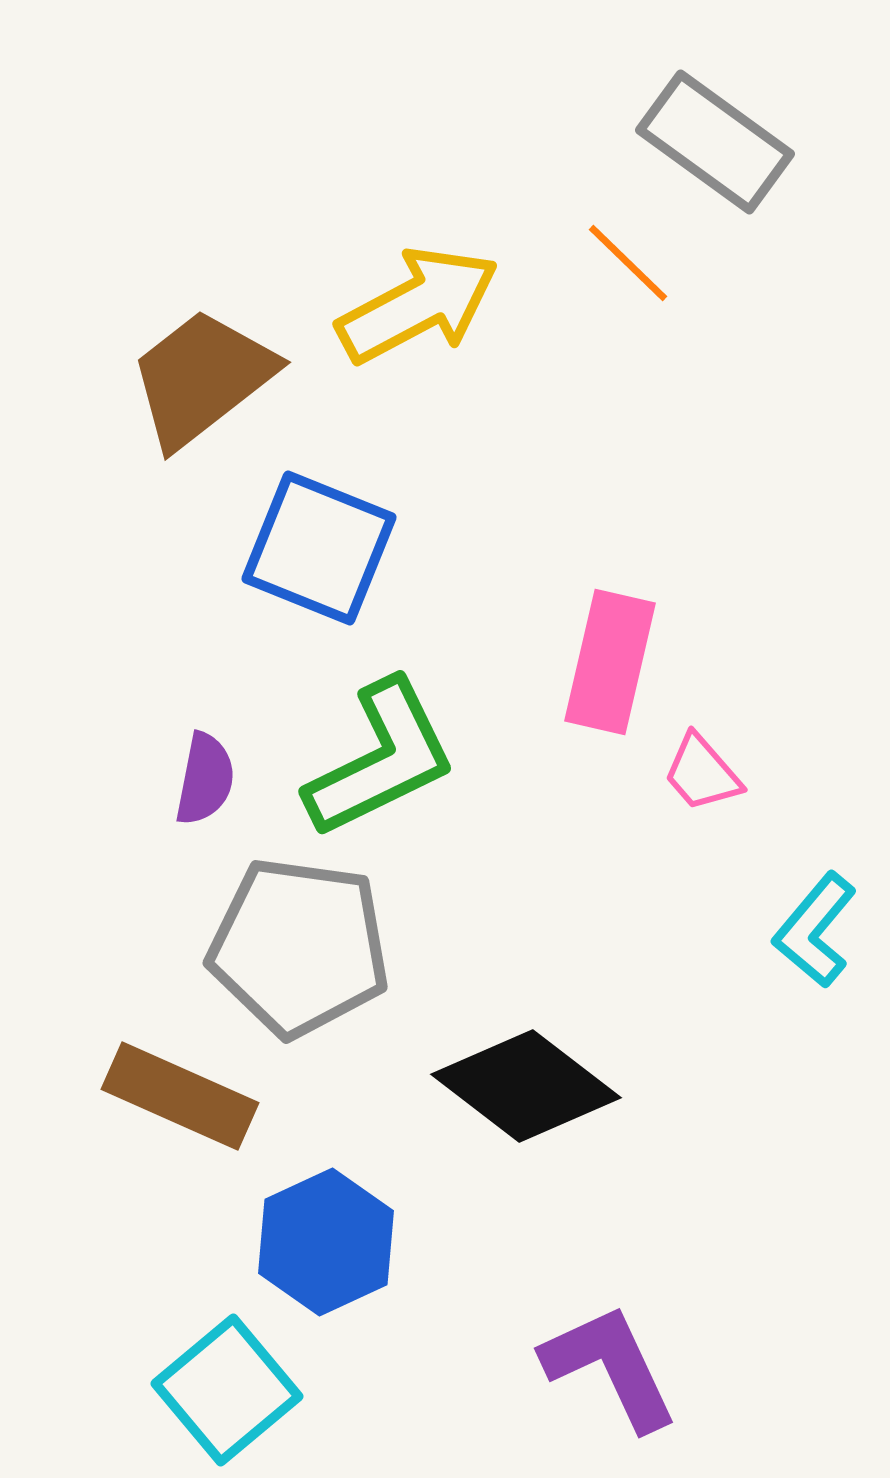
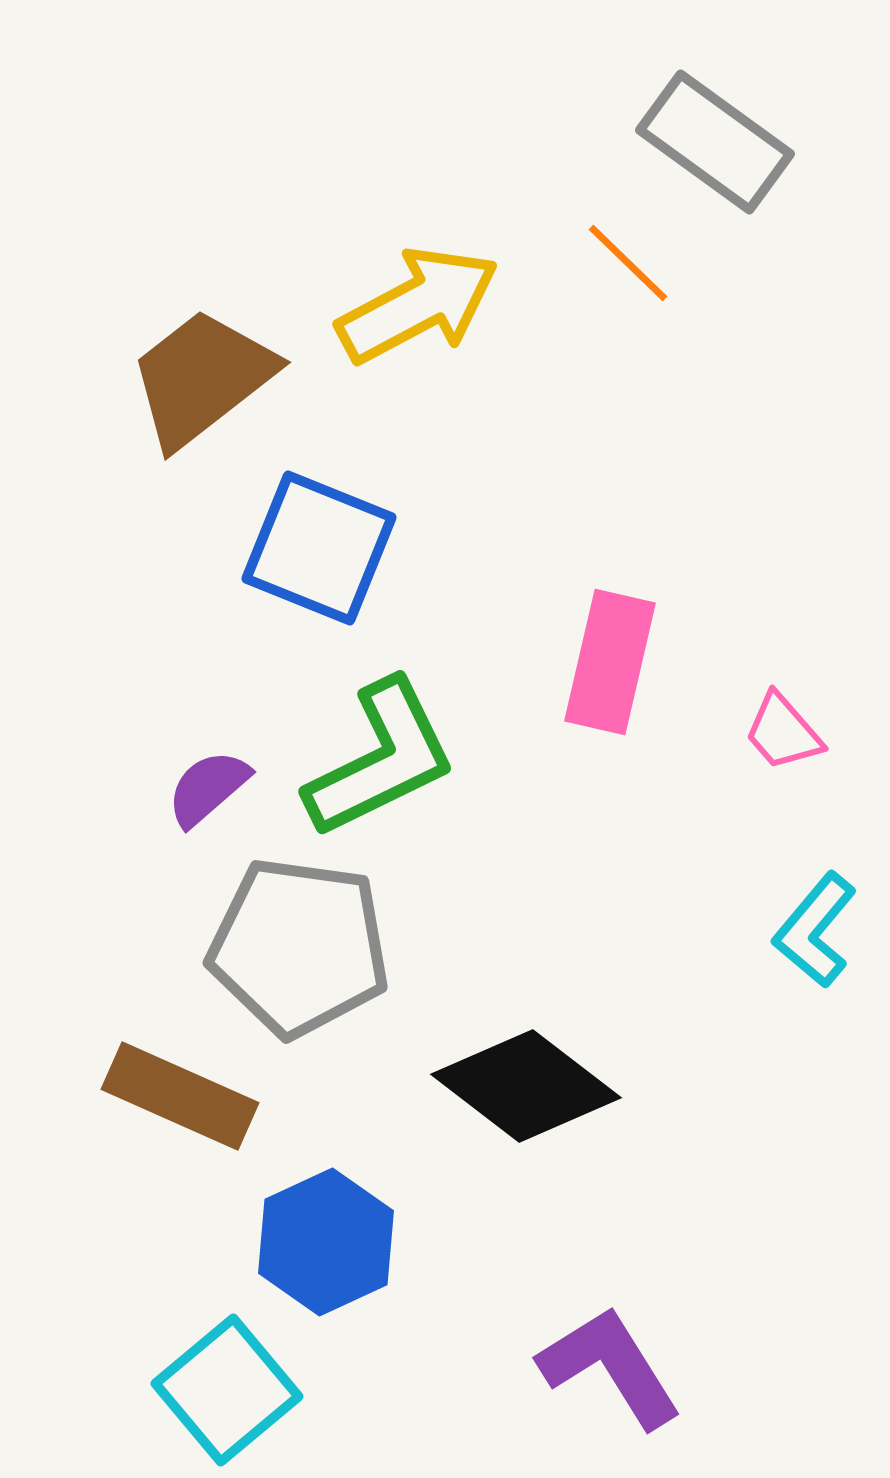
pink trapezoid: moved 81 px right, 41 px up
purple semicircle: moved 3 px right, 9 px down; rotated 142 degrees counterclockwise
purple L-shape: rotated 7 degrees counterclockwise
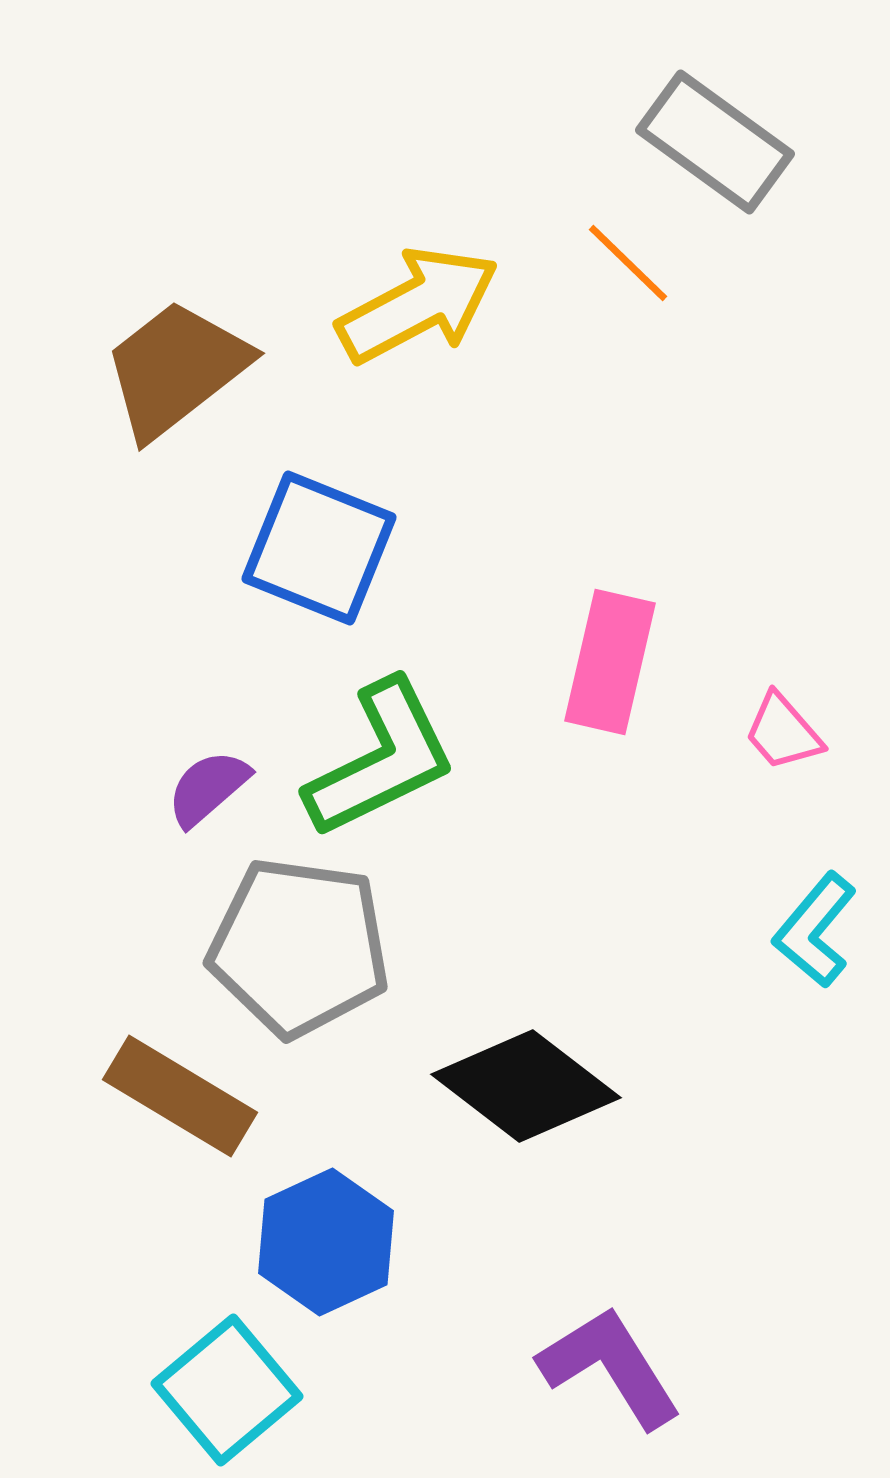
brown trapezoid: moved 26 px left, 9 px up
brown rectangle: rotated 7 degrees clockwise
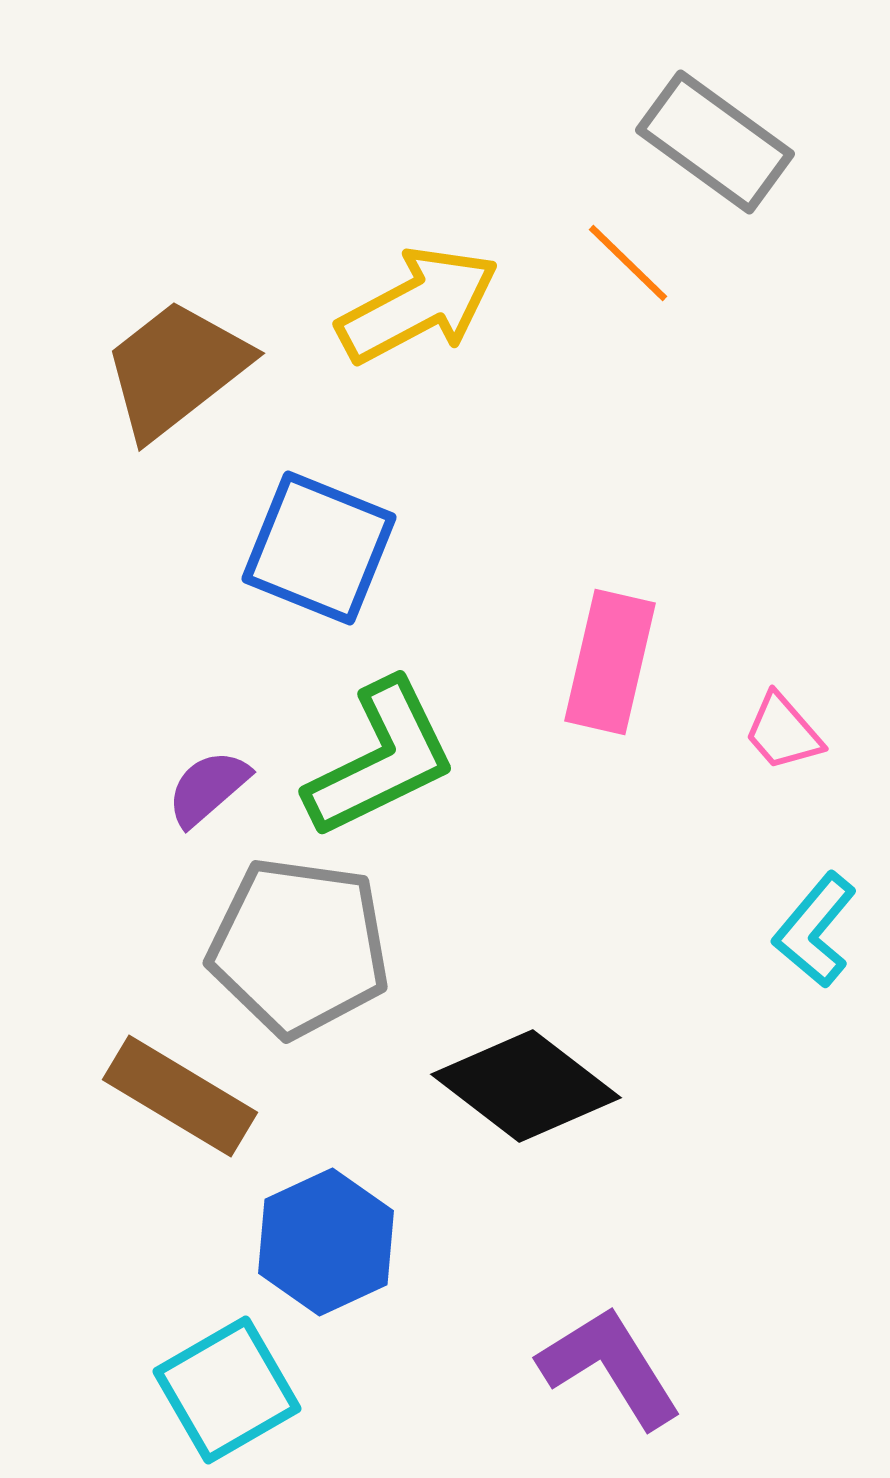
cyan square: rotated 10 degrees clockwise
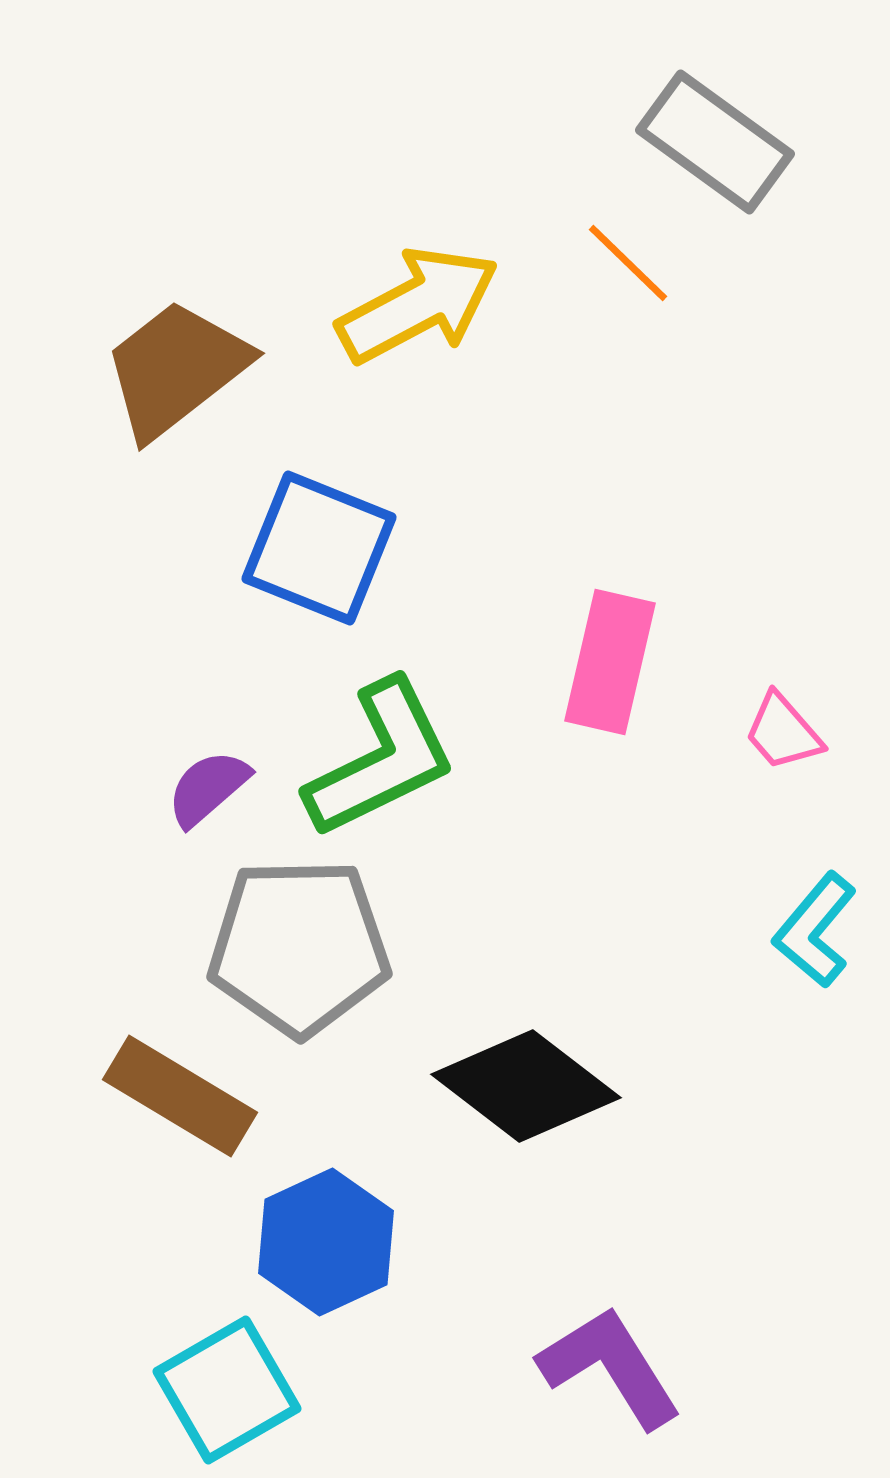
gray pentagon: rotated 9 degrees counterclockwise
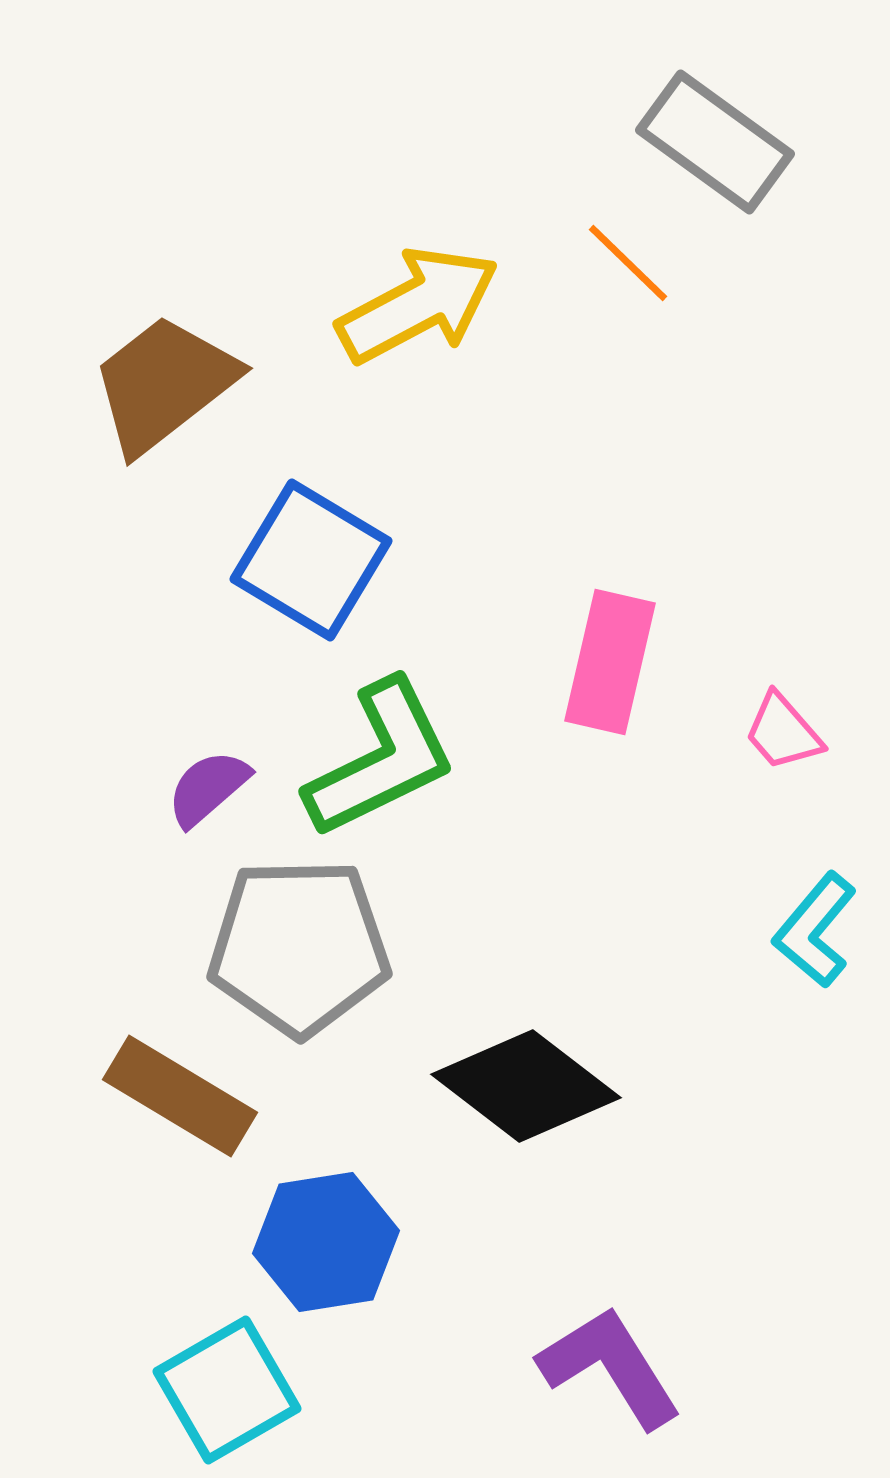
brown trapezoid: moved 12 px left, 15 px down
blue square: moved 8 px left, 12 px down; rotated 9 degrees clockwise
blue hexagon: rotated 16 degrees clockwise
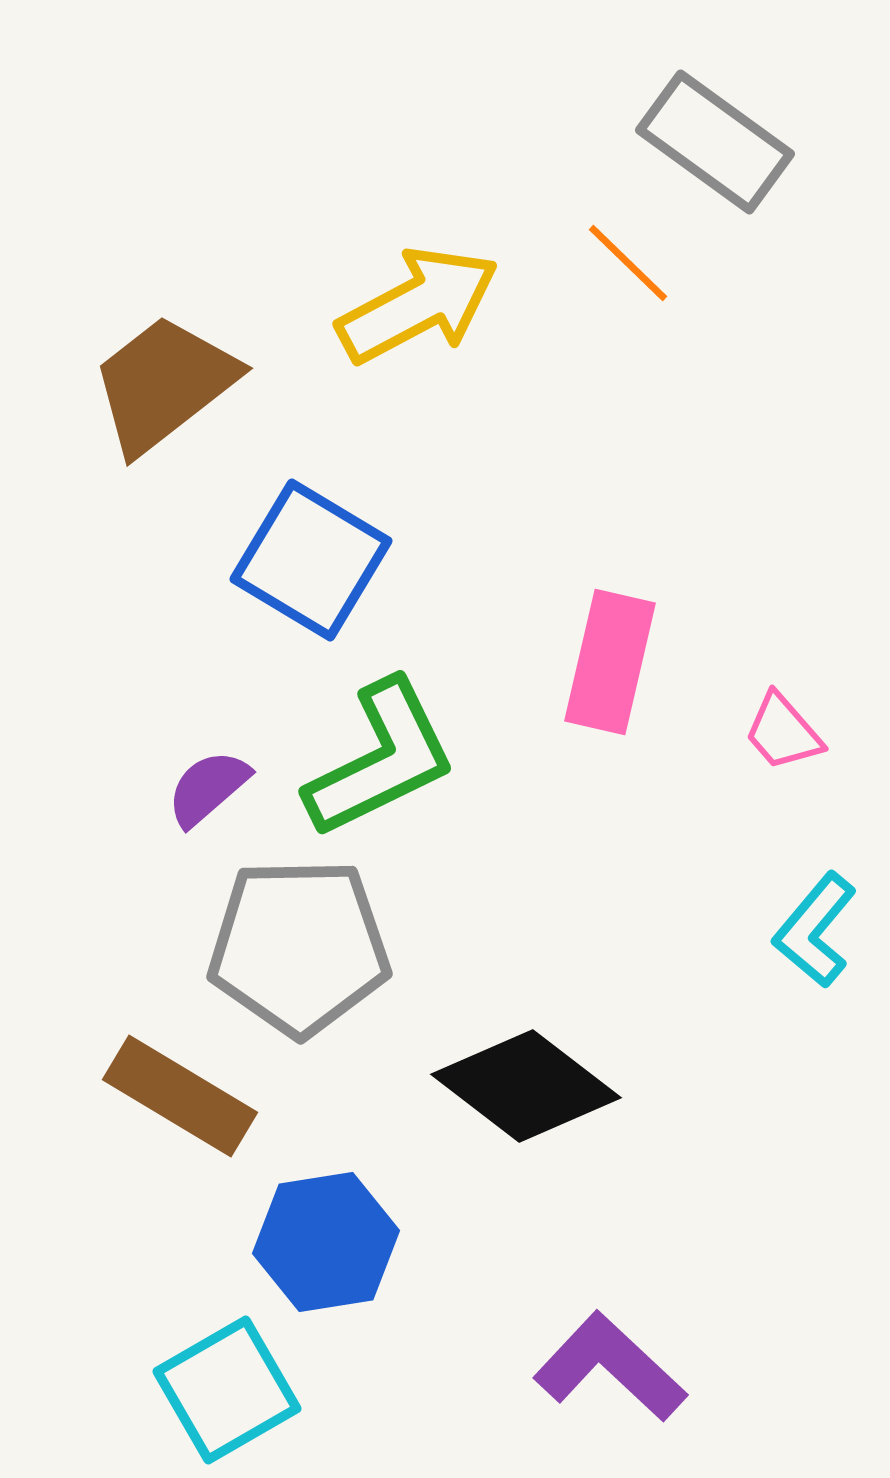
purple L-shape: rotated 15 degrees counterclockwise
